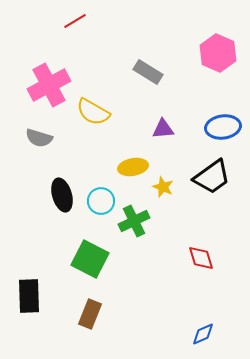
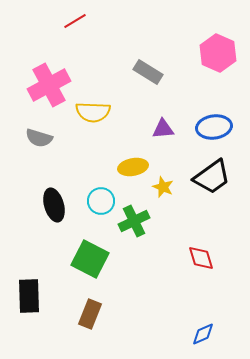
yellow semicircle: rotated 28 degrees counterclockwise
blue ellipse: moved 9 px left
black ellipse: moved 8 px left, 10 px down
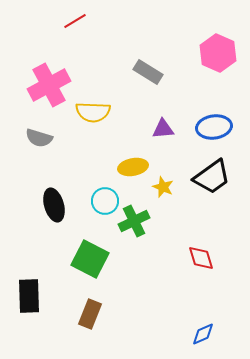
cyan circle: moved 4 px right
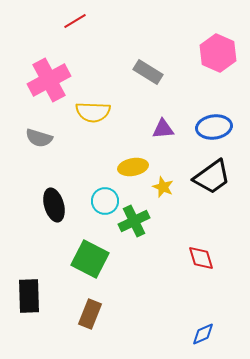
pink cross: moved 5 px up
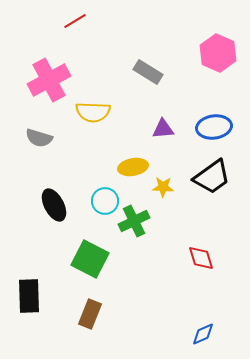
yellow star: rotated 20 degrees counterclockwise
black ellipse: rotated 12 degrees counterclockwise
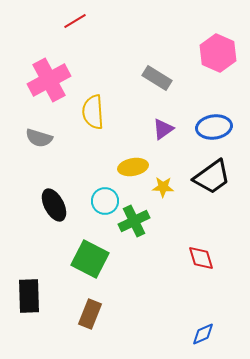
gray rectangle: moved 9 px right, 6 px down
yellow semicircle: rotated 84 degrees clockwise
purple triangle: rotated 30 degrees counterclockwise
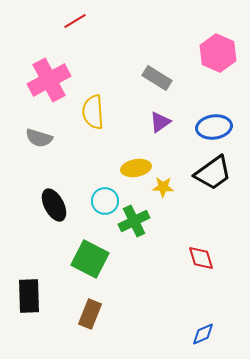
purple triangle: moved 3 px left, 7 px up
yellow ellipse: moved 3 px right, 1 px down
black trapezoid: moved 1 px right, 4 px up
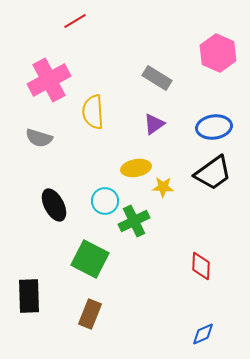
purple triangle: moved 6 px left, 2 px down
red diamond: moved 8 px down; rotated 20 degrees clockwise
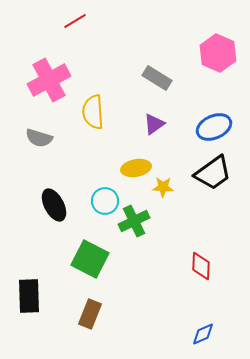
blue ellipse: rotated 16 degrees counterclockwise
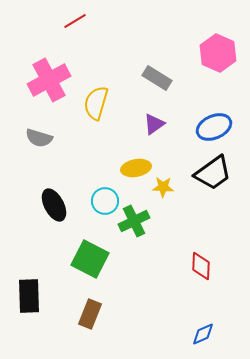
yellow semicircle: moved 3 px right, 9 px up; rotated 20 degrees clockwise
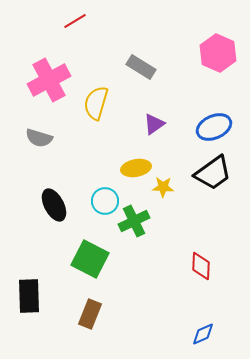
gray rectangle: moved 16 px left, 11 px up
